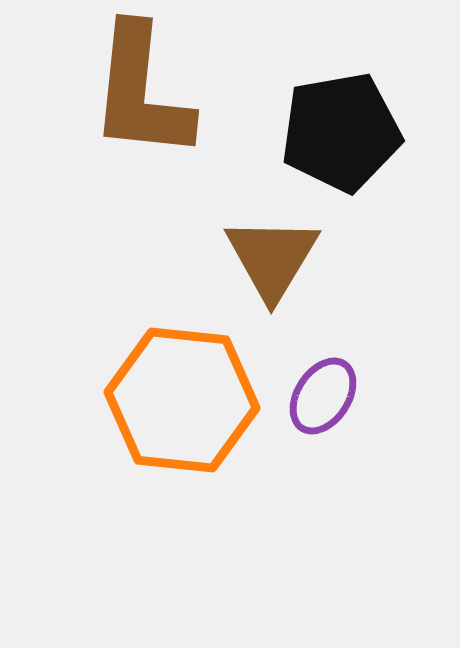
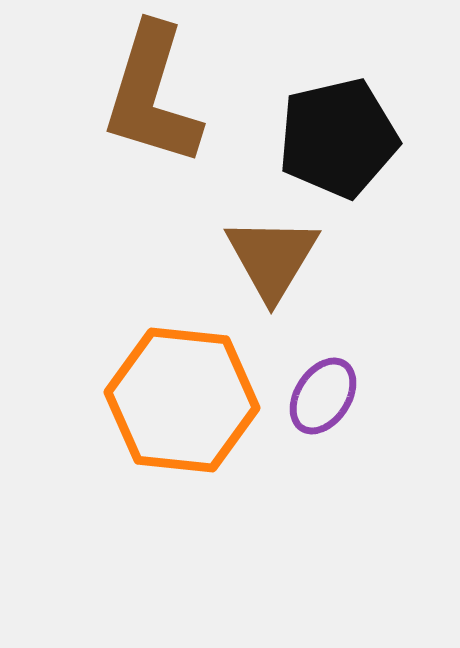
brown L-shape: moved 11 px right, 3 px down; rotated 11 degrees clockwise
black pentagon: moved 3 px left, 6 px down; rotated 3 degrees counterclockwise
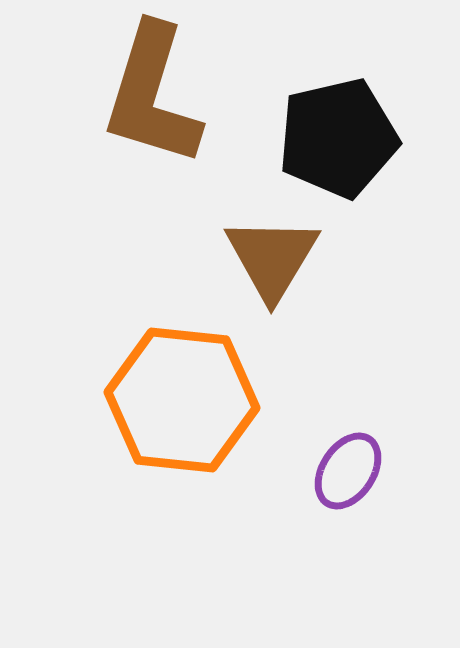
purple ellipse: moved 25 px right, 75 px down
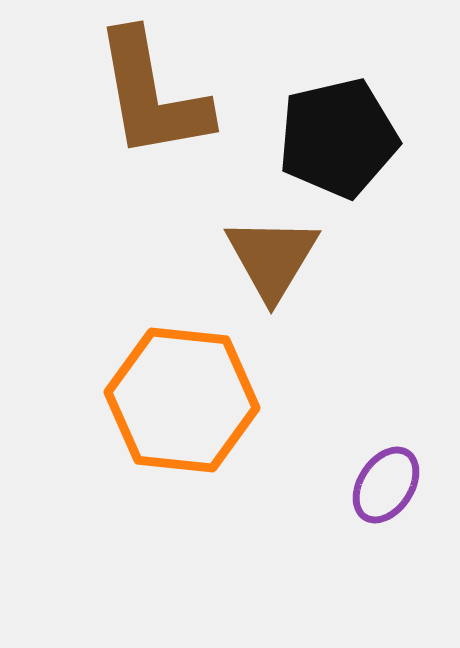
brown L-shape: rotated 27 degrees counterclockwise
purple ellipse: moved 38 px right, 14 px down
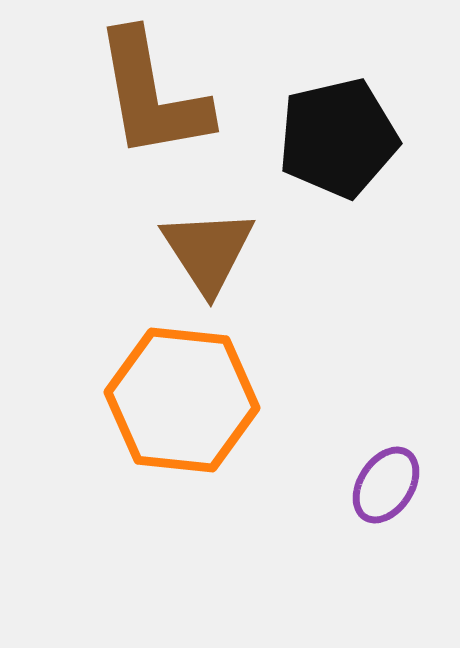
brown triangle: moved 64 px left, 7 px up; rotated 4 degrees counterclockwise
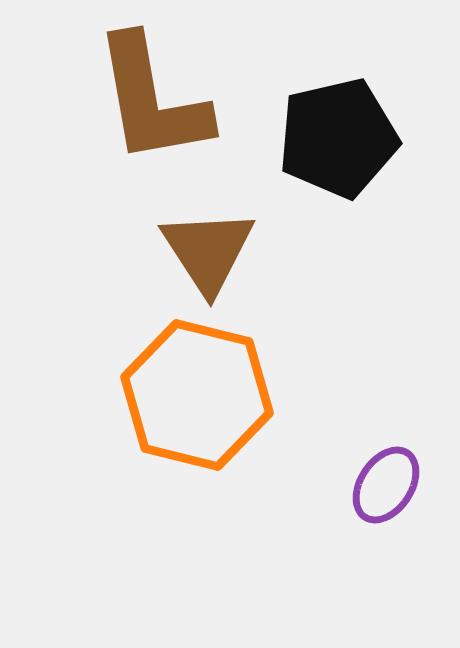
brown L-shape: moved 5 px down
orange hexagon: moved 15 px right, 5 px up; rotated 8 degrees clockwise
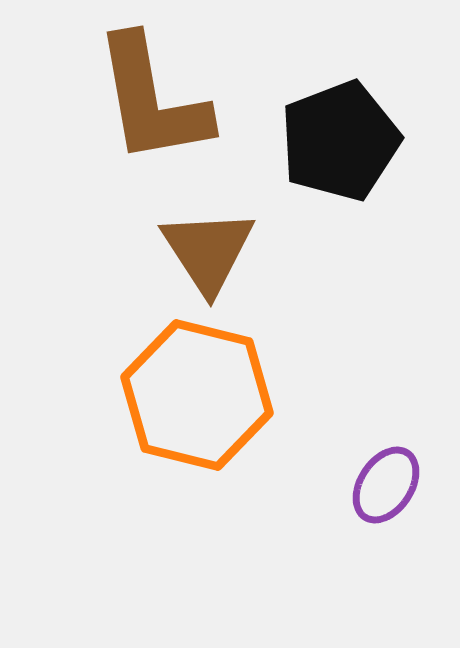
black pentagon: moved 2 px right, 3 px down; rotated 8 degrees counterclockwise
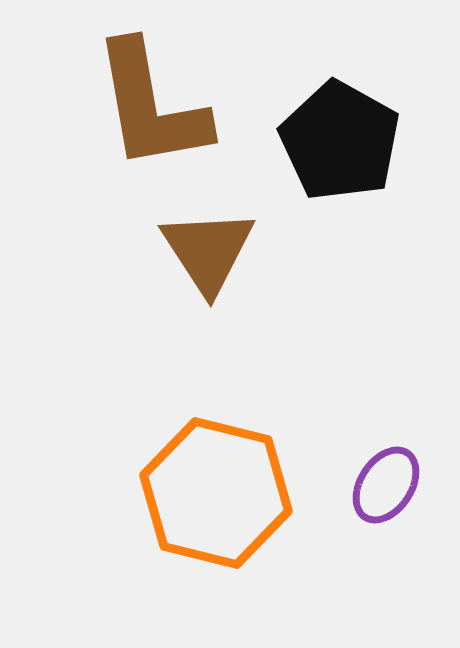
brown L-shape: moved 1 px left, 6 px down
black pentagon: rotated 22 degrees counterclockwise
orange hexagon: moved 19 px right, 98 px down
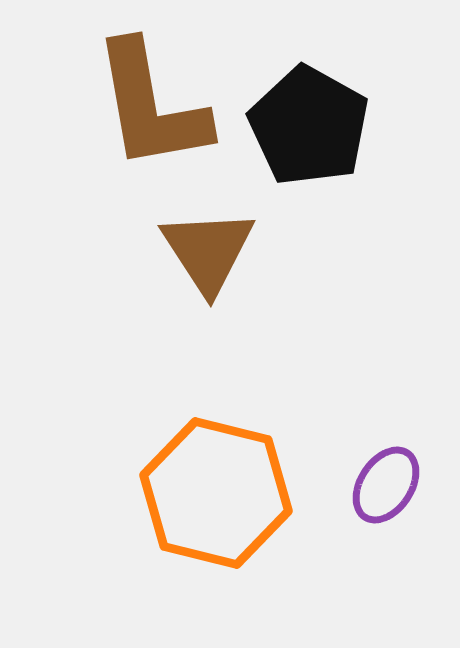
black pentagon: moved 31 px left, 15 px up
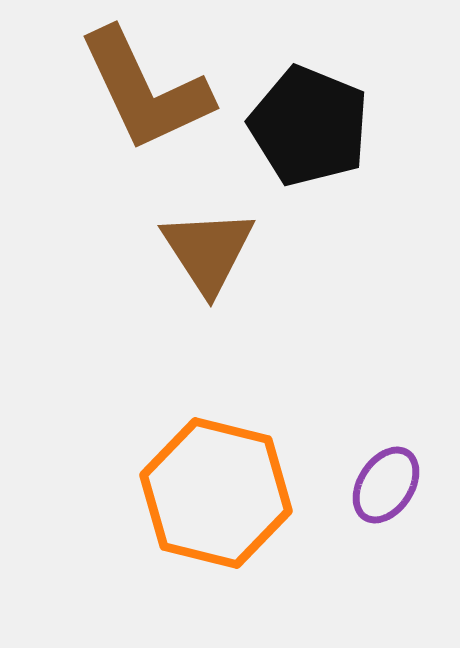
brown L-shape: moved 6 px left, 16 px up; rotated 15 degrees counterclockwise
black pentagon: rotated 7 degrees counterclockwise
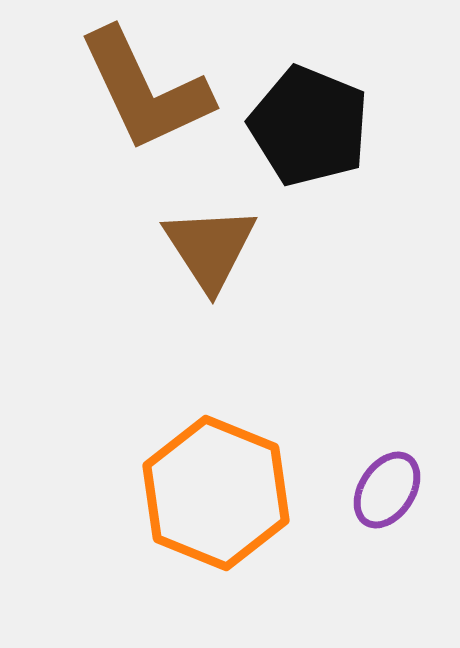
brown triangle: moved 2 px right, 3 px up
purple ellipse: moved 1 px right, 5 px down
orange hexagon: rotated 8 degrees clockwise
